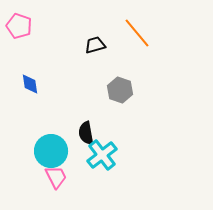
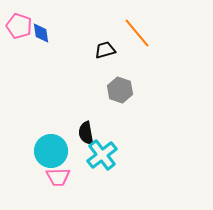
black trapezoid: moved 10 px right, 5 px down
blue diamond: moved 11 px right, 51 px up
pink trapezoid: moved 2 px right; rotated 115 degrees clockwise
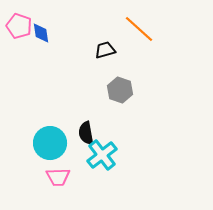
orange line: moved 2 px right, 4 px up; rotated 8 degrees counterclockwise
cyan circle: moved 1 px left, 8 px up
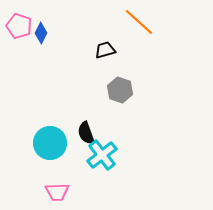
orange line: moved 7 px up
blue diamond: rotated 35 degrees clockwise
black semicircle: rotated 10 degrees counterclockwise
pink trapezoid: moved 1 px left, 15 px down
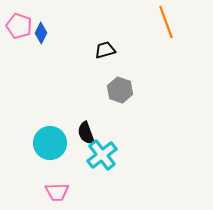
orange line: moved 27 px right; rotated 28 degrees clockwise
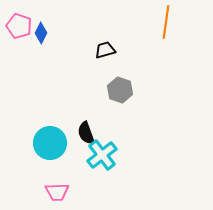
orange line: rotated 28 degrees clockwise
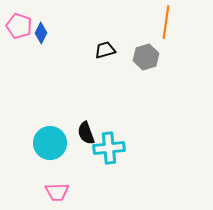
gray hexagon: moved 26 px right, 33 px up; rotated 25 degrees clockwise
cyan cross: moved 7 px right, 7 px up; rotated 32 degrees clockwise
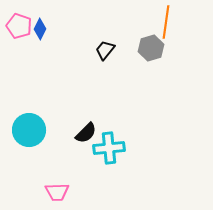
blue diamond: moved 1 px left, 4 px up
black trapezoid: rotated 35 degrees counterclockwise
gray hexagon: moved 5 px right, 9 px up
black semicircle: rotated 115 degrees counterclockwise
cyan circle: moved 21 px left, 13 px up
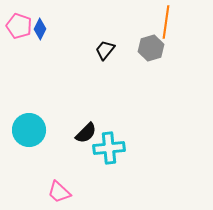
pink trapezoid: moved 2 px right; rotated 45 degrees clockwise
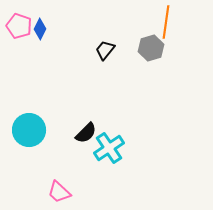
cyan cross: rotated 28 degrees counterclockwise
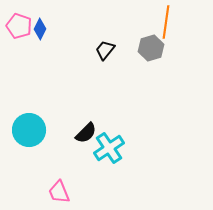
pink trapezoid: rotated 25 degrees clockwise
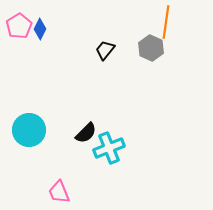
pink pentagon: rotated 20 degrees clockwise
gray hexagon: rotated 20 degrees counterclockwise
cyan cross: rotated 12 degrees clockwise
